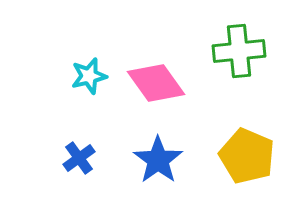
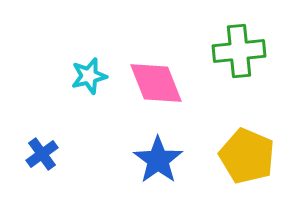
pink diamond: rotated 14 degrees clockwise
blue cross: moved 37 px left, 4 px up
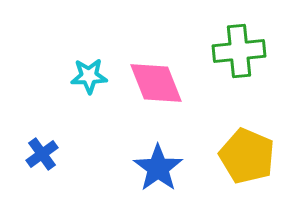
cyan star: rotated 12 degrees clockwise
blue star: moved 8 px down
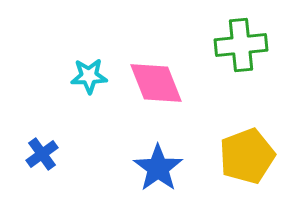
green cross: moved 2 px right, 6 px up
yellow pentagon: rotated 28 degrees clockwise
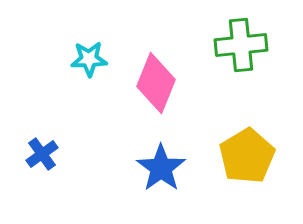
cyan star: moved 17 px up
pink diamond: rotated 44 degrees clockwise
yellow pentagon: rotated 10 degrees counterclockwise
blue star: moved 3 px right
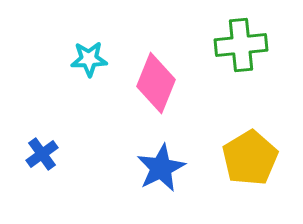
yellow pentagon: moved 3 px right, 2 px down
blue star: rotated 9 degrees clockwise
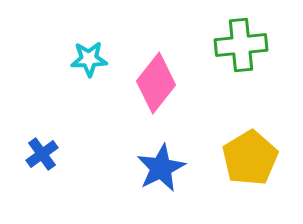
pink diamond: rotated 16 degrees clockwise
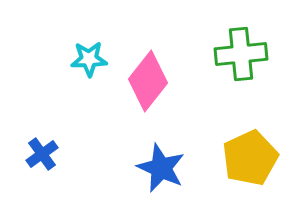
green cross: moved 9 px down
pink diamond: moved 8 px left, 2 px up
yellow pentagon: rotated 6 degrees clockwise
blue star: rotated 21 degrees counterclockwise
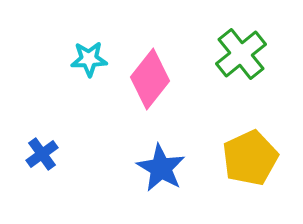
green cross: rotated 33 degrees counterclockwise
pink diamond: moved 2 px right, 2 px up
blue star: rotated 6 degrees clockwise
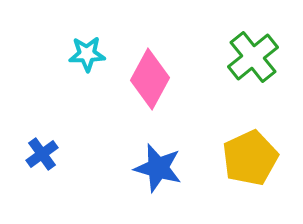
green cross: moved 12 px right, 3 px down
cyan star: moved 2 px left, 5 px up
pink diamond: rotated 10 degrees counterclockwise
blue star: moved 3 px left; rotated 15 degrees counterclockwise
